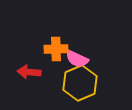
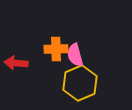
pink semicircle: moved 2 px left, 4 px up; rotated 50 degrees clockwise
red arrow: moved 13 px left, 9 px up
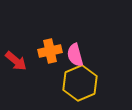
orange cross: moved 6 px left, 2 px down; rotated 10 degrees counterclockwise
red arrow: moved 2 px up; rotated 145 degrees counterclockwise
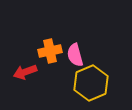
red arrow: moved 9 px right, 11 px down; rotated 120 degrees clockwise
yellow hexagon: moved 11 px right
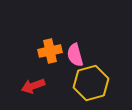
red arrow: moved 8 px right, 14 px down
yellow hexagon: rotated 8 degrees clockwise
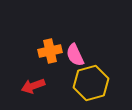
pink semicircle: rotated 10 degrees counterclockwise
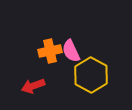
pink semicircle: moved 4 px left, 4 px up
yellow hexagon: moved 8 px up; rotated 16 degrees counterclockwise
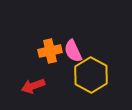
pink semicircle: moved 2 px right
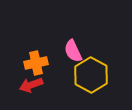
orange cross: moved 14 px left, 12 px down
red arrow: moved 2 px left, 1 px up
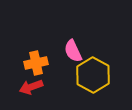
yellow hexagon: moved 2 px right
red arrow: moved 2 px down
